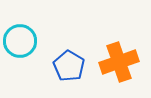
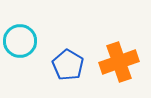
blue pentagon: moved 1 px left, 1 px up
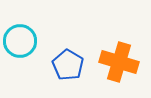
orange cross: rotated 36 degrees clockwise
